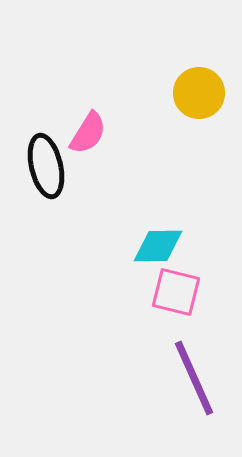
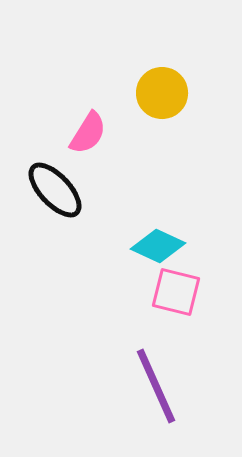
yellow circle: moved 37 px left
black ellipse: moved 9 px right, 24 px down; rotated 30 degrees counterclockwise
cyan diamond: rotated 26 degrees clockwise
purple line: moved 38 px left, 8 px down
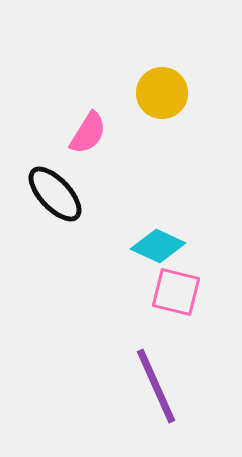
black ellipse: moved 4 px down
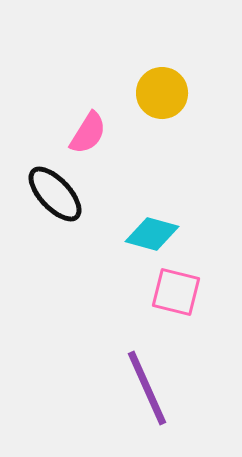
cyan diamond: moved 6 px left, 12 px up; rotated 10 degrees counterclockwise
purple line: moved 9 px left, 2 px down
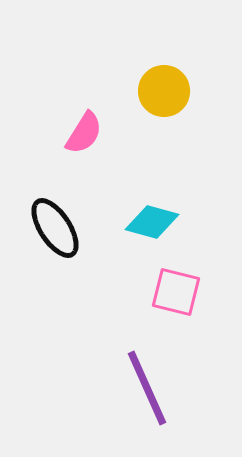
yellow circle: moved 2 px right, 2 px up
pink semicircle: moved 4 px left
black ellipse: moved 34 px down; rotated 10 degrees clockwise
cyan diamond: moved 12 px up
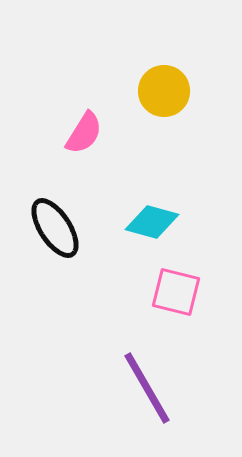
purple line: rotated 6 degrees counterclockwise
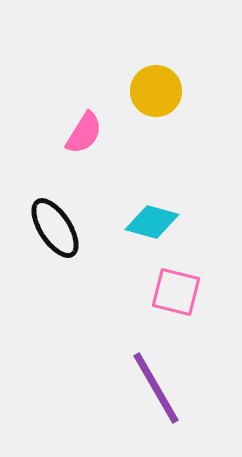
yellow circle: moved 8 px left
purple line: moved 9 px right
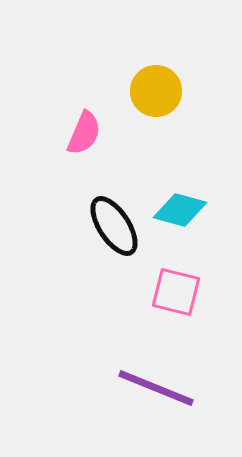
pink semicircle: rotated 9 degrees counterclockwise
cyan diamond: moved 28 px right, 12 px up
black ellipse: moved 59 px right, 2 px up
purple line: rotated 38 degrees counterclockwise
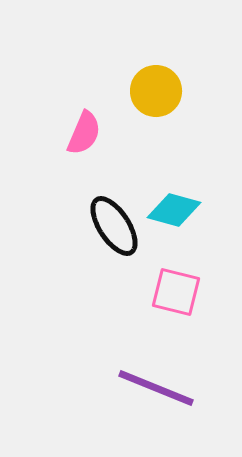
cyan diamond: moved 6 px left
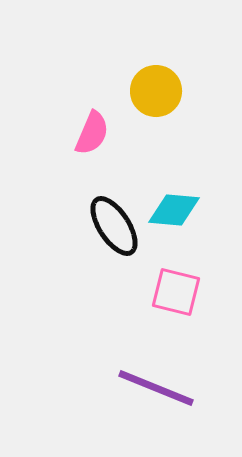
pink semicircle: moved 8 px right
cyan diamond: rotated 10 degrees counterclockwise
